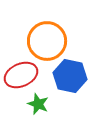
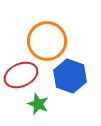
blue hexagon: rotated 8 degrees clockwise
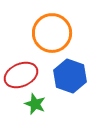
orange circle: moved 5 px right, 8 px up
green star: moved 3 px left
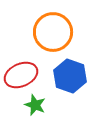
orange circle: moved 1 px right, 1 px up
green star: moved 1 px down
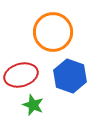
red ellipse: rotated 8 degrees clockwise
green star: moved 2 px left
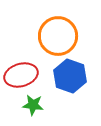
orange circle: moved 5 px right, 4 px down
green star: rotated 15 degrees counterclockwise
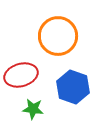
blue hexagon: moved 3 px right, 11 px down
green star: moved 4 px down
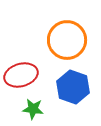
orange circle: moved 9 px right, 4 px down
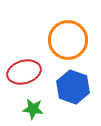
orange circle: moved 1 px right
red ellipse: moved 3 px right, 3 px up
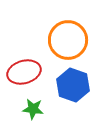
blue hexagon: moved 2 px up
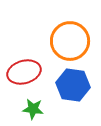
orange circle: moved 2 px right, 1 px down
blue hexagon: rotated 12 degrees counterclockwise
